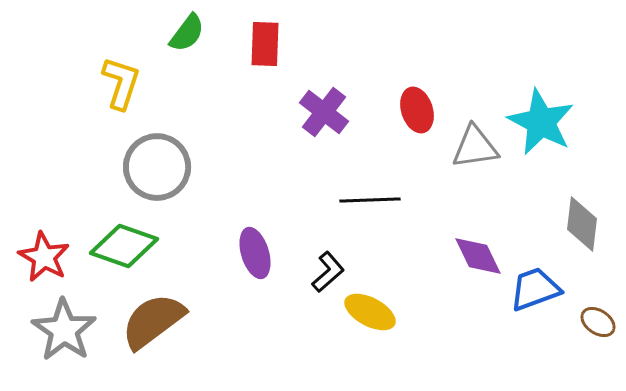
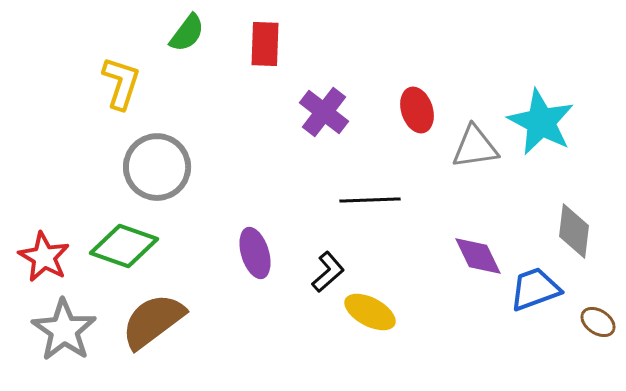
gray diamond: moved 8 px left, 7 px down
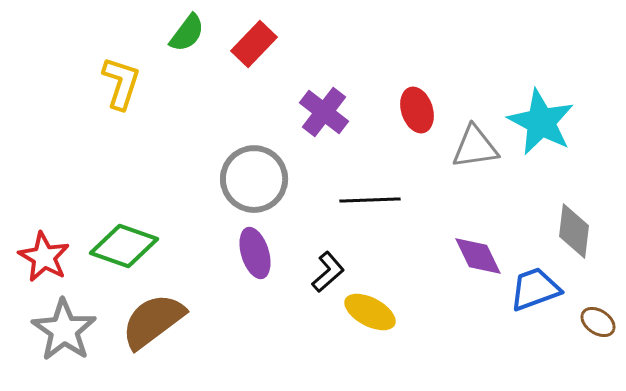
red rectangle: moved 11 px left; rotated 42 degrees clockwise
gray circle: moved 97 px right, 12 px down
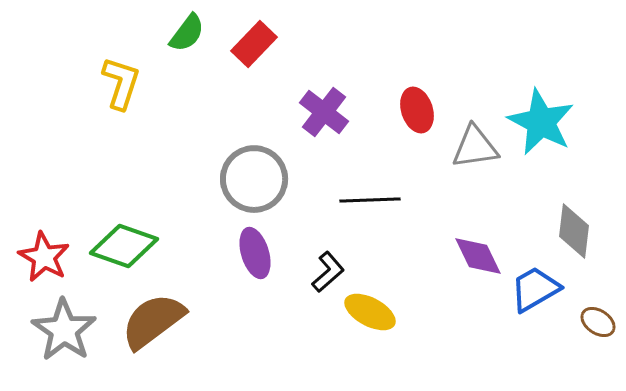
blue trapezoid: rotated 10 degrees counterclockwise
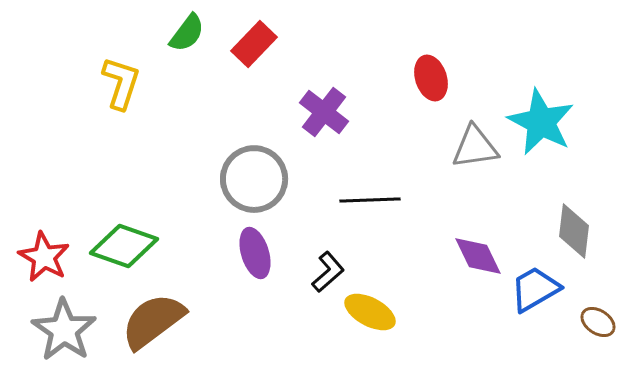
red ellipse: moved 14 px right, 32 px up
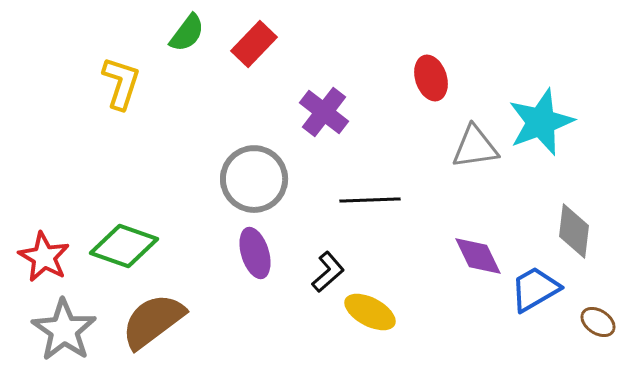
cyan star: rotated 24 degrees clockwise
